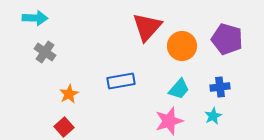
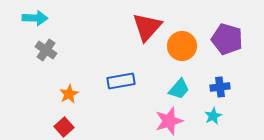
gray cross: moved 1 px right, 2 px up
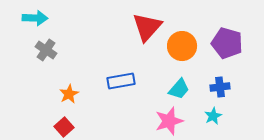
purple pentagon: moved 4 px down
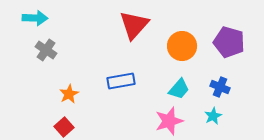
red triangle: moved 13 px left, 2 px up
purple pentagon: moved 2 px right, 1 px up
blue cross: rotated 30 degrees clockwise
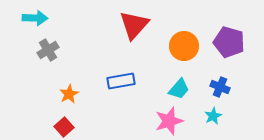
orange circle: moved 2 px right
gray cross: moved 2 px right; rotated 25 degrees clockwise
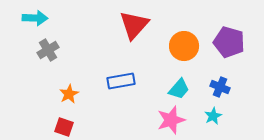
pink star: moved 2 px right, 1 px up
red square: rotated 30 degrees counterclockwise
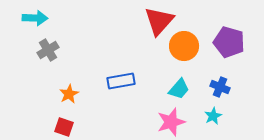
red triangle: moved 25 px right, 4 px up
pink star: moved 2 px down
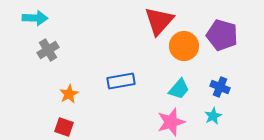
purple pentagon: moved 7 px left, 7 px up
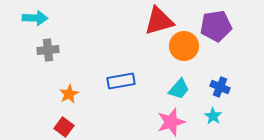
red triangle: rotated 32 degrees clockwise
purple pentagon: moved 6 px left, 9 px up; rotated 24 degrees counterclockwise
gray cross: rotated 25 degrees clockwise
cyan star: rotated 12 degrees counterclockwise
red square: rotated 18 degrees clockwise
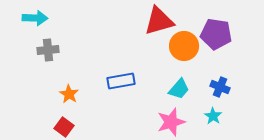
purple pentagon: moved 8 px down; rotated 16 degrees clockwise
orange star: rotated 12 degrees counterclockwise
